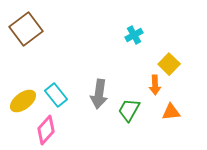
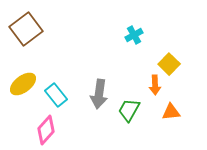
yellow ellipse: moved 17 px up
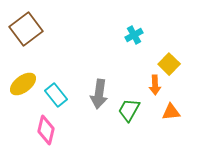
pink diamond: rotated 28 degrees counterclockwise
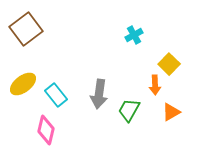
orange triangle: rotated 24 degrees counterclockwise
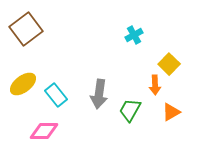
green trapezoid: moved 1 px right
pink diamond: moved 2 px left, 1 px down; rotated 76 degrees clockwise
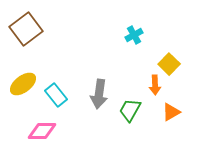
pink diamond: moved 2 px left
